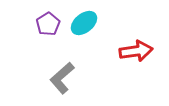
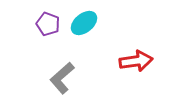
purple pentagon: rotated 20 degrees counterclockwise
red arrow: moved 10 px down
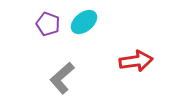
cyan ellipse: moved 1 px up
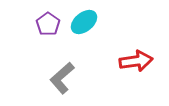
purple pentagon: rotated 15 degrees clockwise
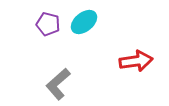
purple pentagon: rotated 20 degrees counterclockwise
gray L-shape: moved 4 px left, 6 px down
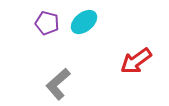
purple pentagon: moved 1 px left, 1 px up
red arrow: rotated 152 degrees clockwise
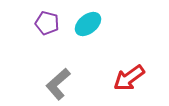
cyan ellipse: moved 4 px right, 2 px down
red arrow: moved 7 px left, 17 px down
